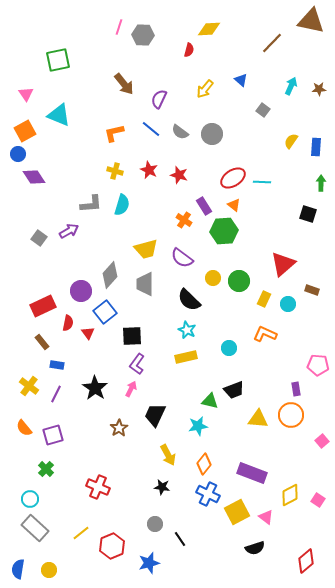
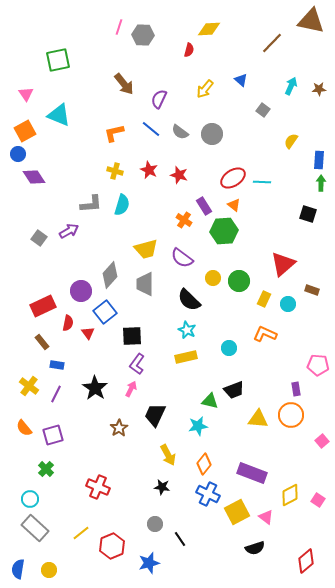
blue rectangle at (316, 147): moved 3 px right, 13 px down
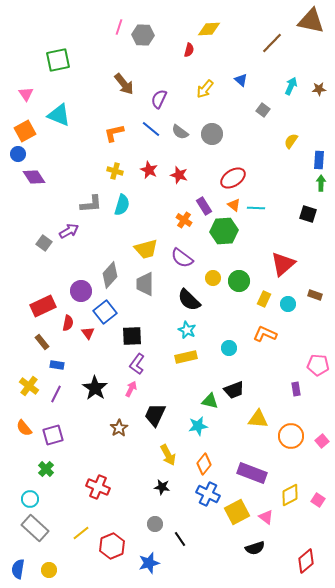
cyan line at (262, 182): moved 6 px left, 26 px down
gray square at (39, 238): moved 5 px right, 5 px down
brown rectangle at (312, 290): moved 3 px right, 5 px down
orange circle at (291, 415): moved 21 px down
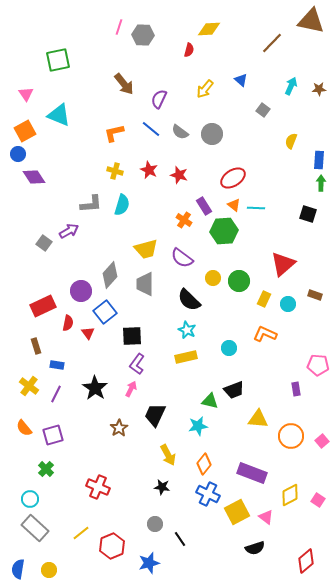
yellow semicircle at (291, 141): rotated 14 degrees counterclockwise
brown rectangle at (42, 342): moved 6 px left, 4 px down; rotated 21 degrees clockwise
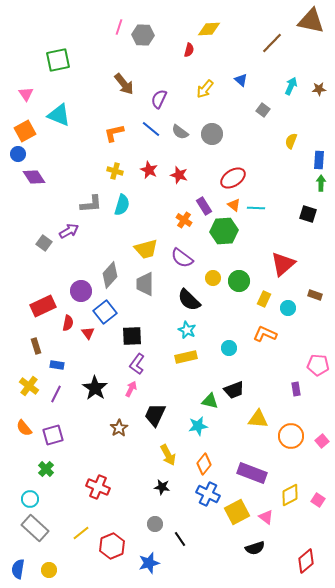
cyan circle at (288, 304): moved 4 px down
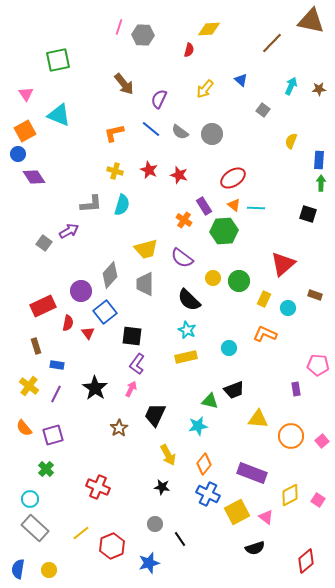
black square at (132, 336): rotated 10 degrees clockwise
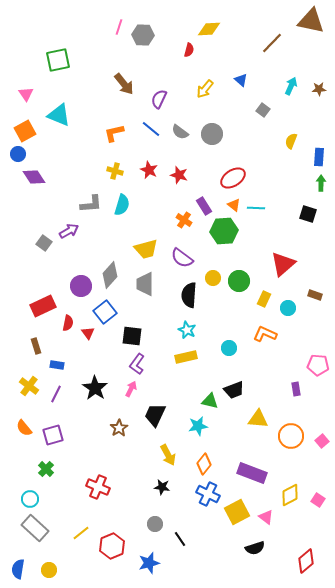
blue rectangle at (319, 160): moved 3 px up
purple circle at (81, 291): moved 5 px up
black semicircle at (189, 300): moved 5 px up; rotated 50 degrees clockwise
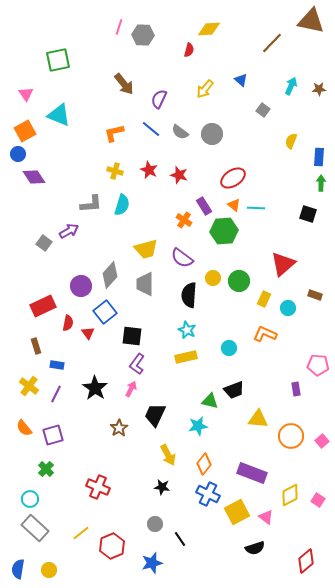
blue star at (149, 563): moved 3 px right
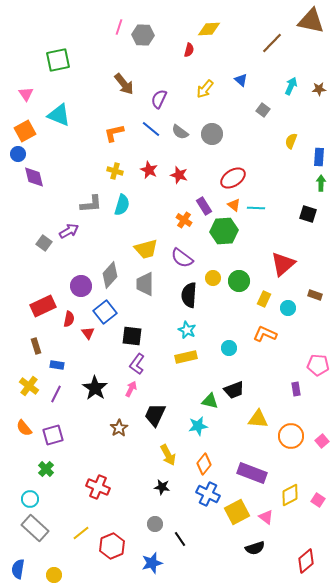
purple diamond at (34, 177): rotated 20 degrees clockwise
red semicircle at (68, 323): moved 1 px right, 4 px up
yellow circle at (49, 570): moved 5 px right, 5 px down
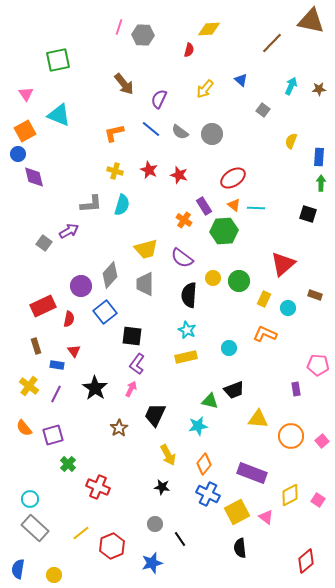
red triangle at (88, 333): moved 14 px left, 18 px down
green cross at (46, 469): moved 22 px right, 5 px up
black semicircle at (255, 548): moved 15 px left; rotated 102 degrees clockwise
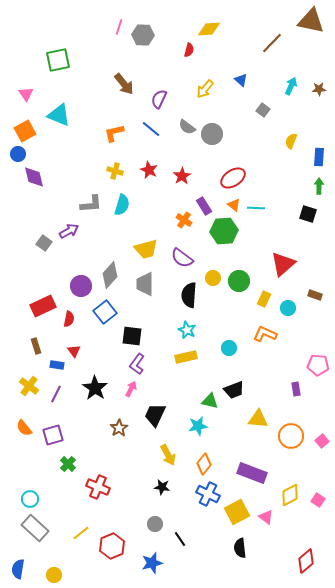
gray semicircle at (180, 132): moved 7 px right, 5 px up
red star at (179, 175): moved 3 px right, 1 px down; rotated 24 degrees clockwise
green arrow at (321, 183): moved 2 px left, 3 px down
